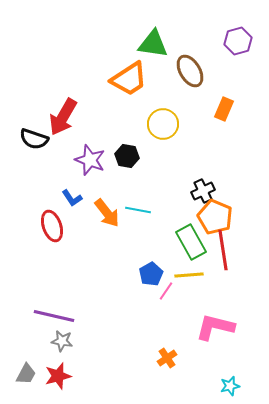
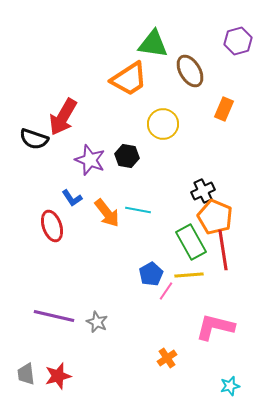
gray star: moved 35 px right, 19 px up; rotated 15 degrees clockwise
gray trapezoid: rotated 145 degrees clockwise
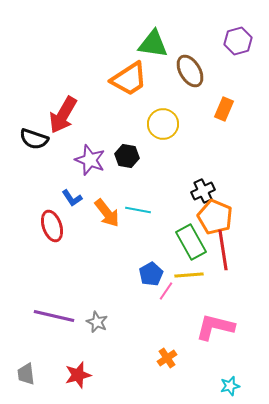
red arrow: moved 2 px up
red star: moved 20 px right, 1 px up
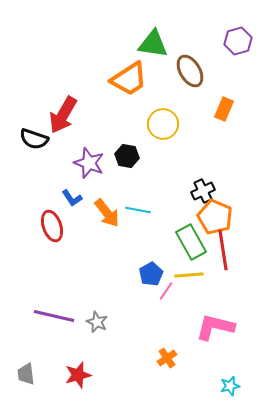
purple star: moved 1 px left, 3 px down
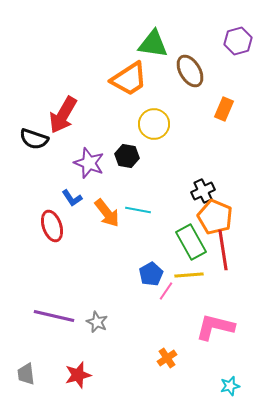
yellow circle: moved 9 px left
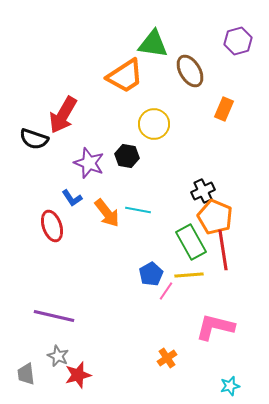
orange trapezoid: moved 4 px left, 3 px up
gray star: moved 39 px left, 34 px down
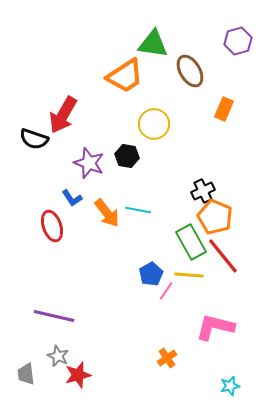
red line: moved 6 px down; rotated 30 degrees counterclockwise
yellow line: rotated 8 degrees clockwise
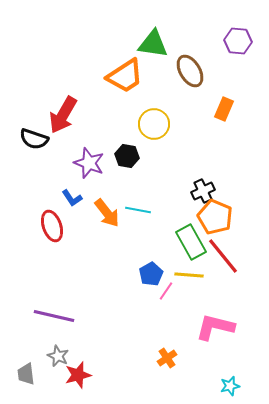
purple hexagon: rotated 20 degrees clockwise
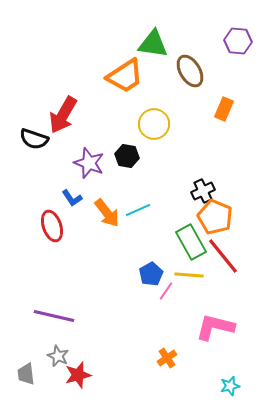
cyan line: rotated 35 degrees counterclockwise
